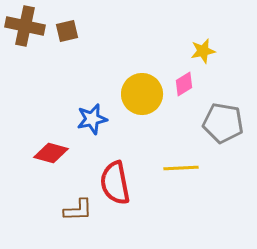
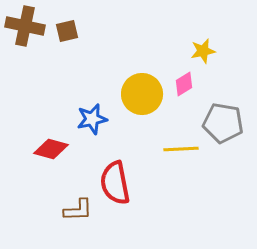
red diamond: moved 4 px up
yellow line: moved 19 px up
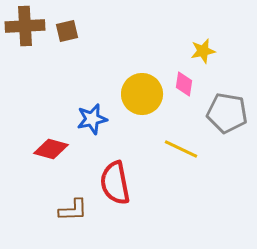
brown cross: rotated 15 degrees counterclockwise
pink diamond: rotated 50 degrees counterclockwise
gray pentagon: moved 4 px right, 10 px up
yellow line: rotated 28 degrees clockwise
brown L-shape: moved 5 px left
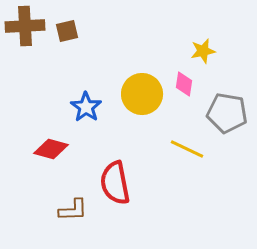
blue star: moved 6 px left, 12 px up; rotated 24 degrees counterclockwise
yellow line: moved 6 px right
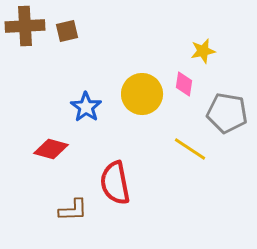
yellow line: moved 3 px right; rotated 8 degrees clockwise
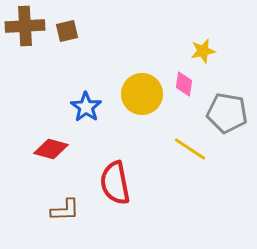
brown L-shape: moved 8 px left
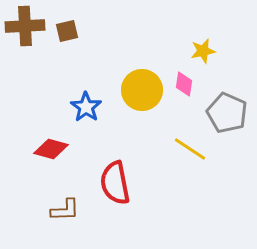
yellow circle: moved 4 px up
gray pentagon: rotated 15 degrees clockwise
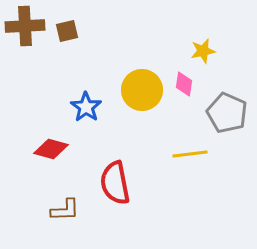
yellow line: moved 5 px down; rotated 40 degrees counterclockwise
